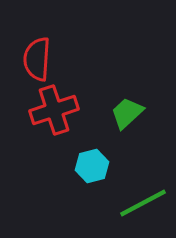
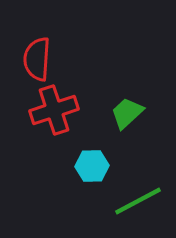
cyan hexagon: rotated 12 degrees clockwise
green line: moved 5 px left, 2 px up
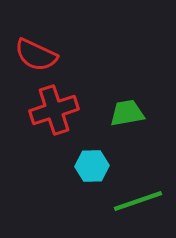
red semicircle: moved 1 px left, 4 px up; rotated 69 degrees counterclockwise
green trapezoid: rotated 33 degrees clockwise
green line: rotated 9 degrees clockwise
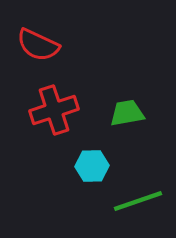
red semicircle: moved 2 px right, 10 px up
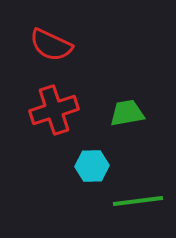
red semicircle: moved 13 px right
green line: rotated 12 degrees clockwise
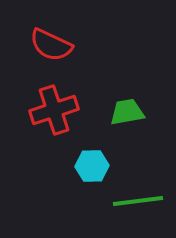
green trapezoid: moved 1 px up
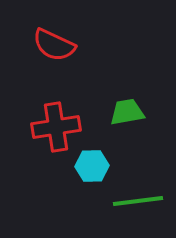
red semicircle: moved 3 px right
red cross: moved 2 px right, 17 px down; rotated 9 degrees clockwise
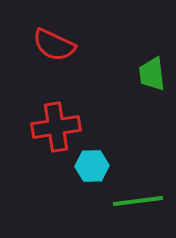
green trapezoid: moved 25 px right, 38 px up; rotated 87 degrees counterclockwise
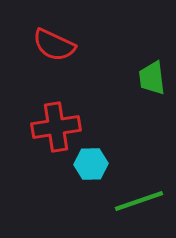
green trapezoid: moved 4 px down
cyan hexagon: moved 1 px left, 2 px up
green line: moved 1 px right; rotated 12 degrees counterclockwise
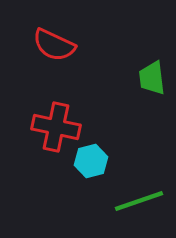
red cross: rotated 21 degrees clockwise
cyan hexagon: moved 3 px up; rotated 12 degrees counterclockwise
